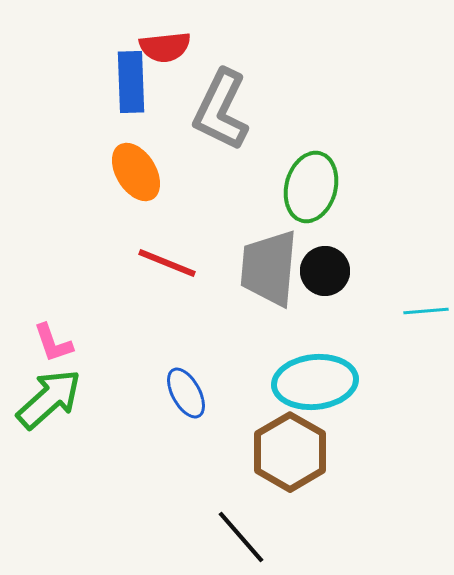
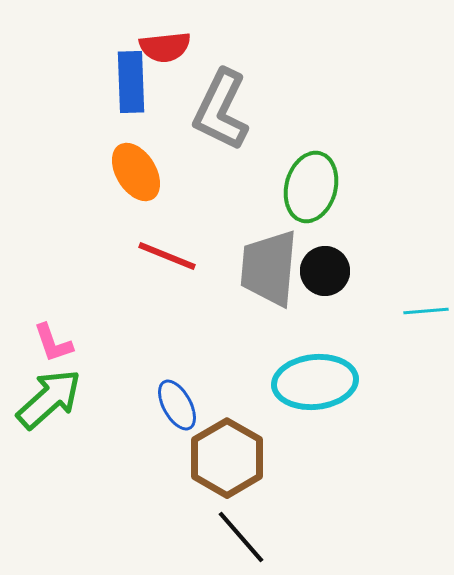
red line: moved 7 px up
blue ellipse: moved 9 px left, 12 px down
brown hexagon: moved 63 px left, 6 px down
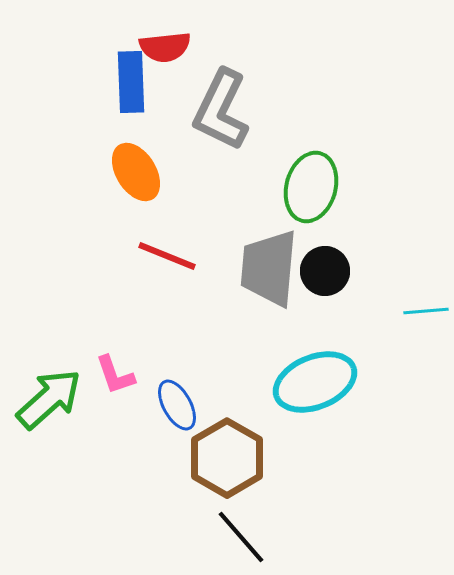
pink L-shape: moved 62 px right, 32 px down
cyan ellipse: rotated 16 degrees counterclockwise
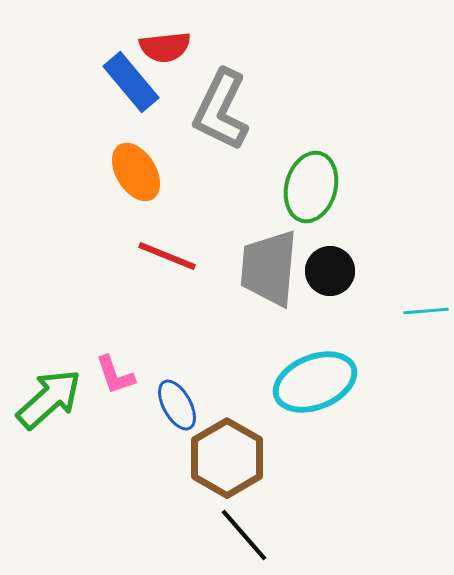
blue rectangle: rotated 38 degrees counterclockwise
black circle: moved 5 px right
black line: moved 3 px right, 2 px up
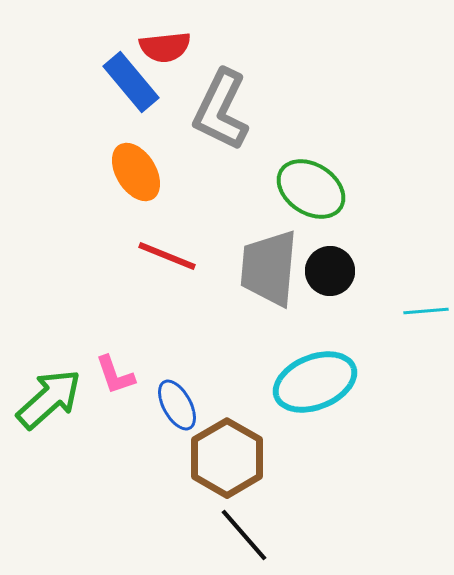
green ellipse: moved 2 px down; rotated 72 degrees counterclockwise
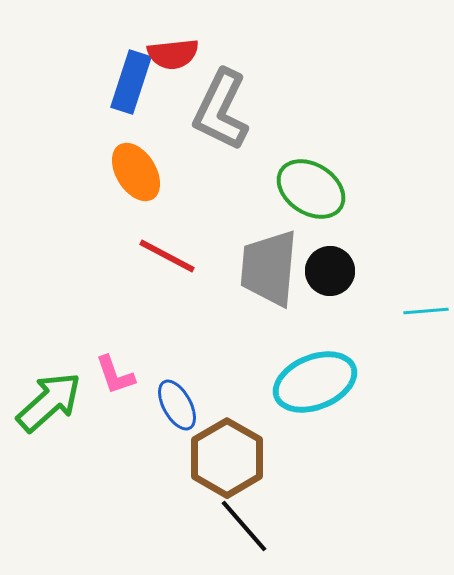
red semicircle: moved 8 px right, 7 px down
blue rectangle: rotated 58 degrees clockwise
red line: rotated 6 degrees clockwise
green arrow: moved 3 px down
black line: moved 9 px up
